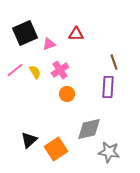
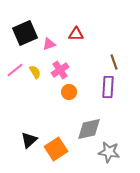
orange circle: moved 2 px right, 2 px up
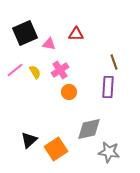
pink triangle: rotated 32 degrees clockwise
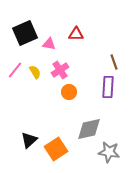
pink line: rotated 12 degrees counterclockwise
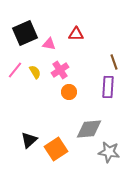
gray diamond: rotated 8 degrees clockwise
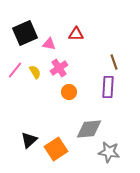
pink cross: moved 1 px left, 2 px up
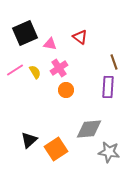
red triangle: moved 4 px right, 3 px down; rotated 35 degrees clockwise
pink triangle: moved 1 px right
pink line: rotated 18 degrees clockwise
orange circle: moved 3 px left, 2 px up
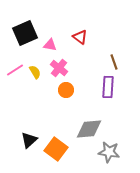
pink triangle: moved 1 px down
pink cross: rotated 18 degrees counterclockwise
orange square: rotated 20 degrees counterclockwise
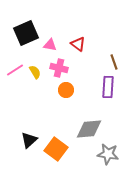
black square: moved 1 px right
red triangle: moved 2 px left, 7 px down
pink cross: rotated 24 degrees counterclockwise
gray star: moved 1 px left, 2 px down
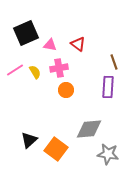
pink cross: rotated 24 degrees counterclockwise
